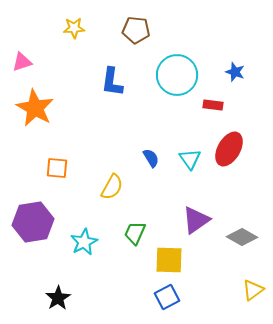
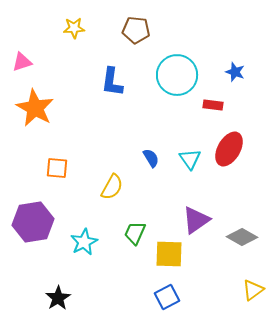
yellow square: moved 6 px up
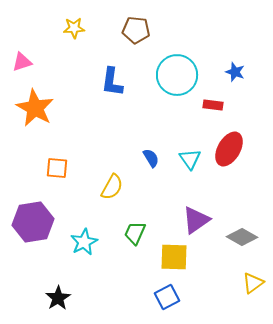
yellow square: moved 5 px right, 3 px down
yellow triangle: moved 7 px up
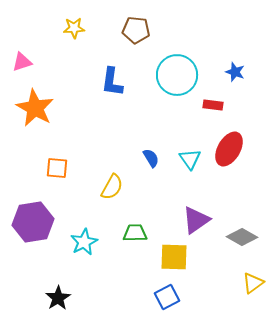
green trapezoid: rotated 65 degrees clockwise
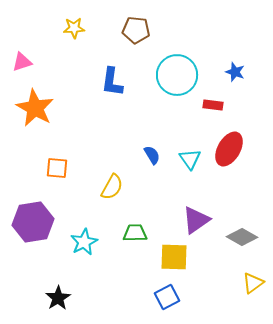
blue semicircle: moved 1 px right, 3 px up
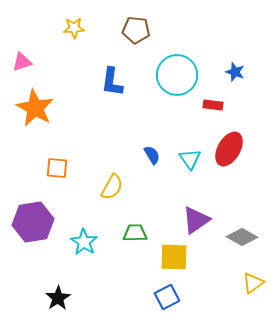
cyan star: rotated 12 degrees counterclockwise
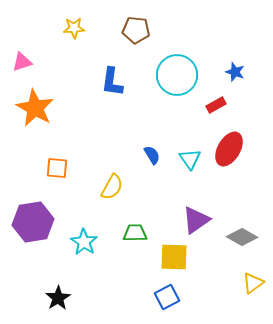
red rectangle: moved 3 px right; rotated 36 degrees counterclockwise
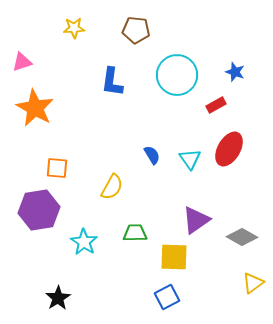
purple hexagon: moved 6 px right, 12 px up
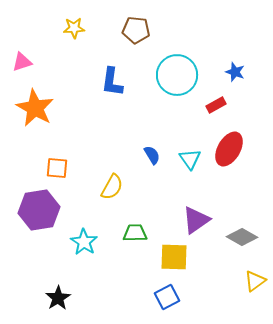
yellow triangle: moved 2 px right, 2 px up
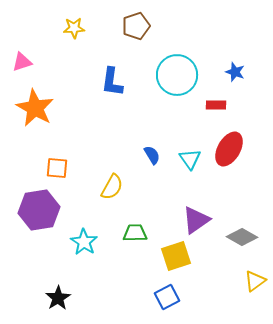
brown pentagon: moved 4 px up; rotated 24 degrees counterclockwise
red rectangle: rotated 30 degrees clockwise
yellow square: moved 2 px right, 1 px up; rotated 20 degrees counterclockwise
